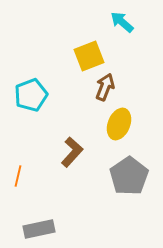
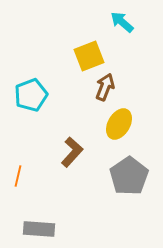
yellow ellipse: rotated 8 degrees clockwise
gray rectangle: rotated 16 degrees clockwise
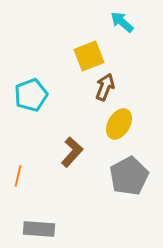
gray pentagon: rotated 6 degrees clockwise
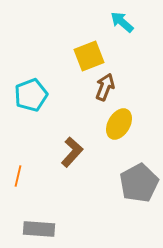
gray pentagon: moved 10 px right, 7 px down
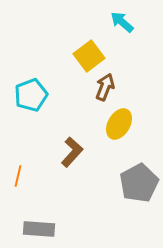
yellow square: rotated 16 degrees counterclockwise
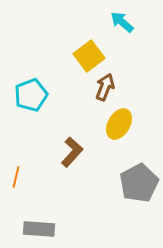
orange line: moved 2 px left, 1 px down
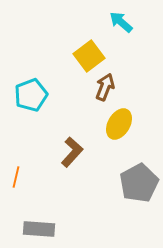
cyan arrow: moved 1 px left
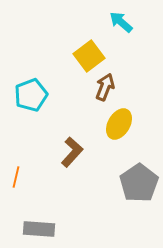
gray pentagon: rotated 6 degrees counterclockwise
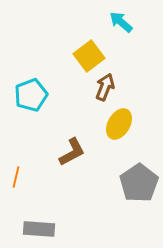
brown L-shape: rotated 20 degrees clockwise
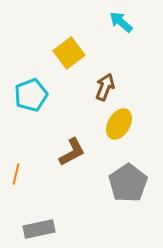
yellow square: moved 20 px left, 3 px up
orange line: moved 3 px up
gray pentagon: moved 11 px left
gray rectangle: rotated 16 degrees counterclockwise
